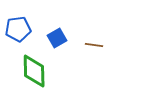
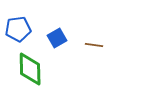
green diamond: moved 4 px left, 2 px up
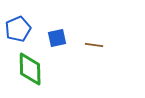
blue pentagon: rotated 15 degrees counterclockwise
blue square: rotated 18 degrees clockwise
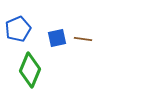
brown line: moved 11 px left, 6 px up
green diamond: moved 1 px down; rotated 24 degrees clockwise
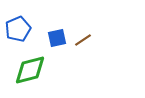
brown line: moved 1 px down; rotated 42 degrees counterclockwise
green diamond: rotated 52 degrees clockwise
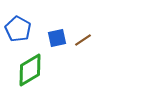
blue pentagon: rotated 20 degrees counterclockwise
green diamond: rotated 16 degrees counterclockwise
